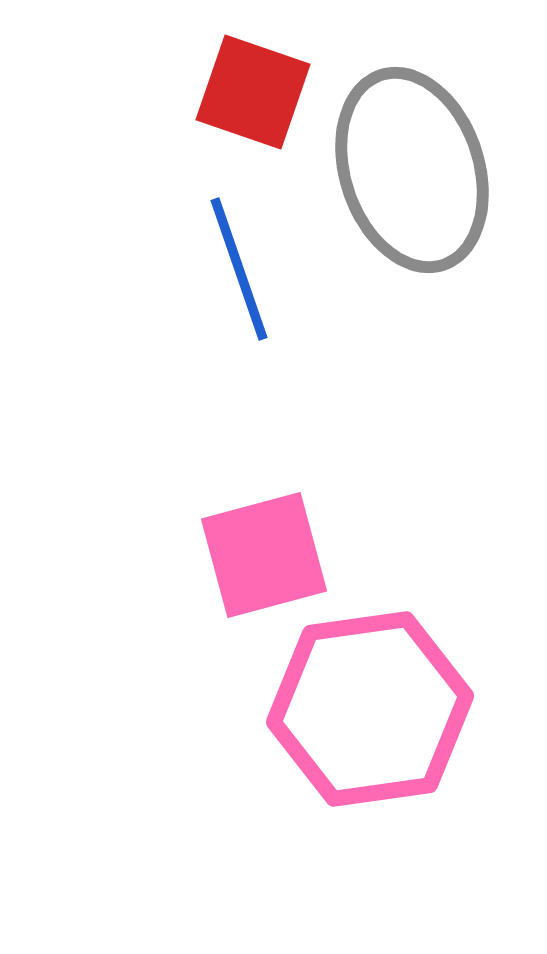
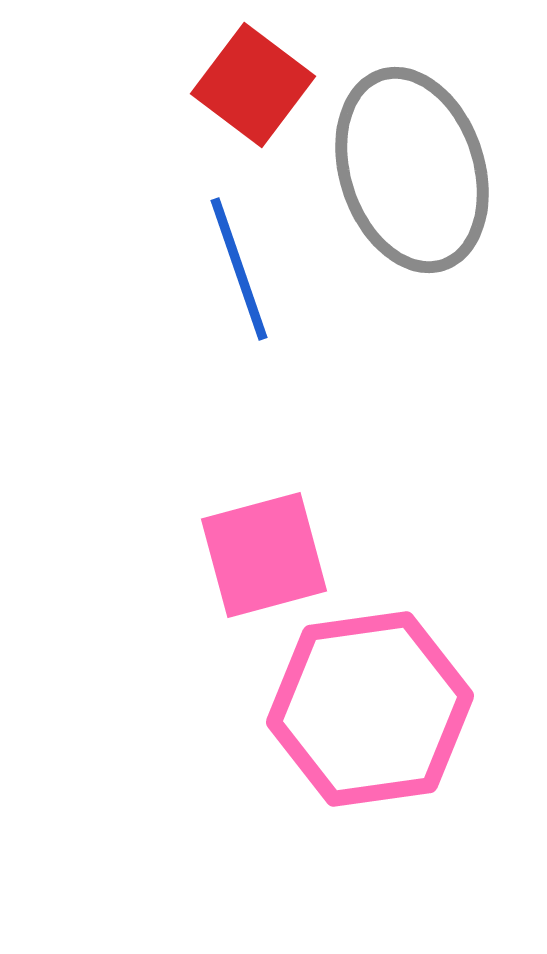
red square: moved 7 px up; rotated 18 degrees clockwise
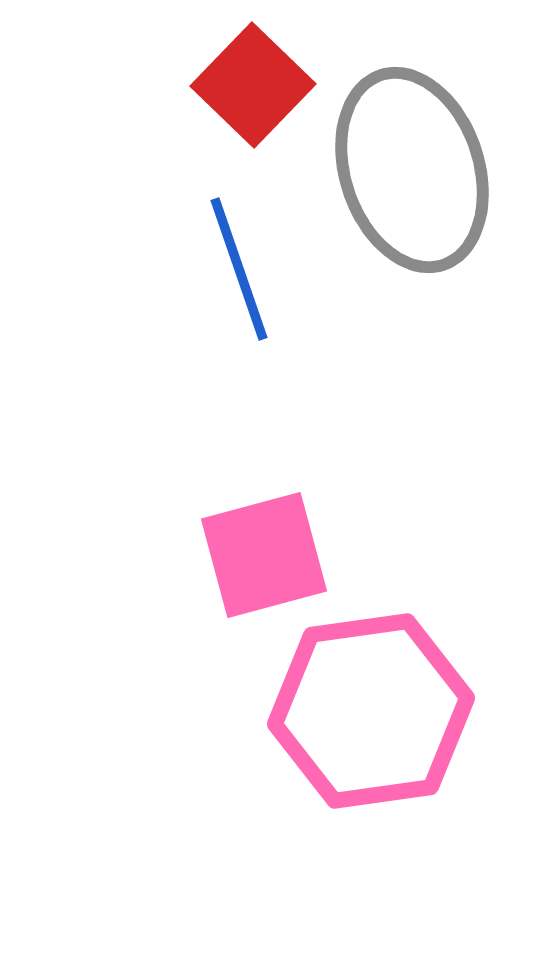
red square: rotated 7 degrees clockwise
pink hexagon: moved 1 px right, 2 px down
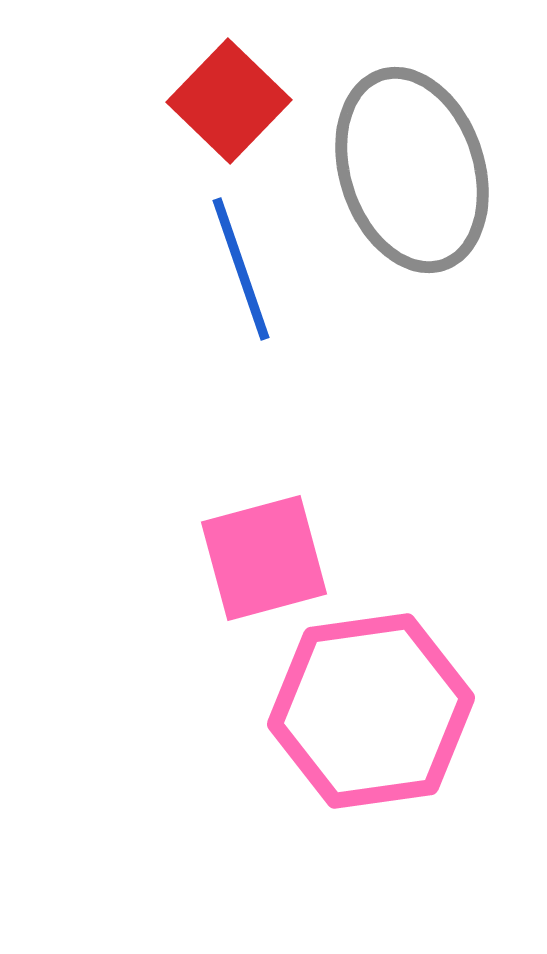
red square: moved 24 px left, 16 px down
blue line: moved 2 px right
pink square: moved 3 px down
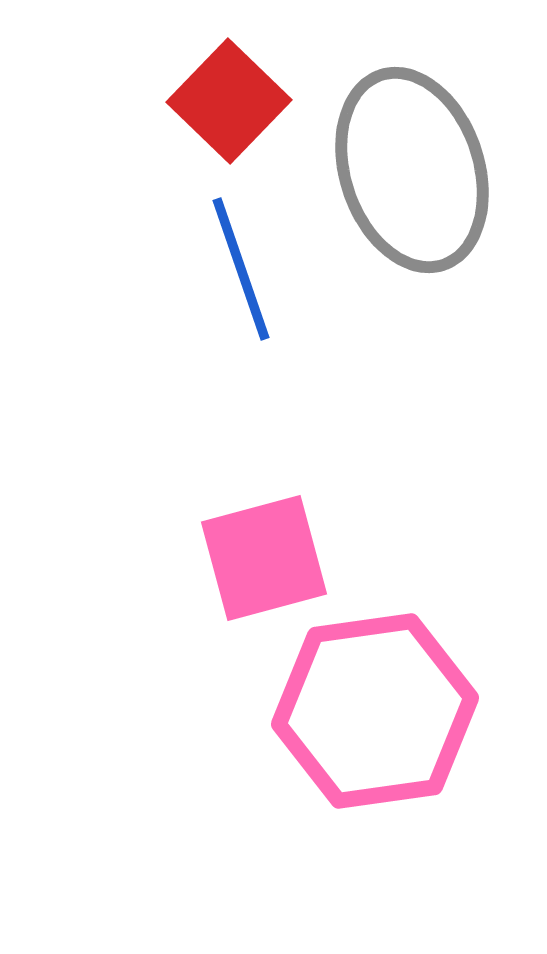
pink hexagon: moved 4 px right
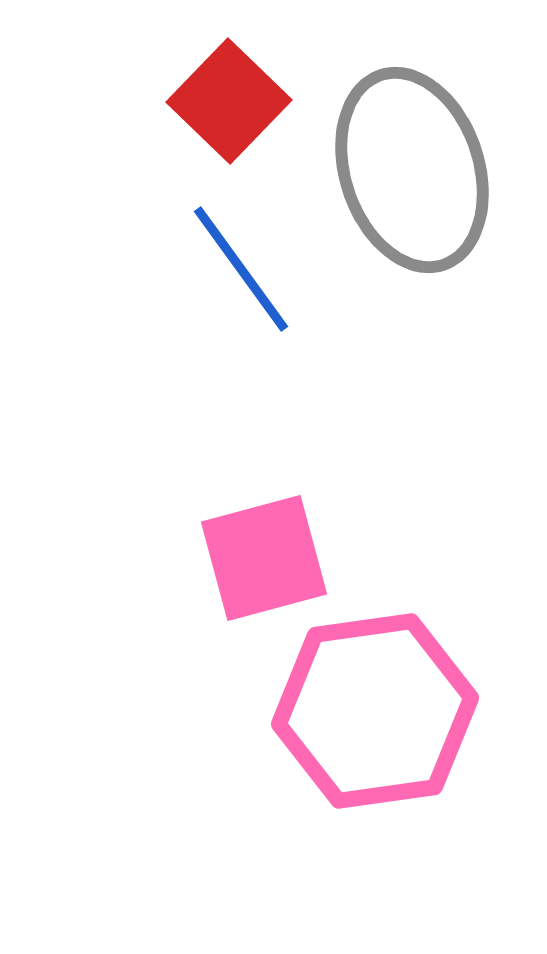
blue line: rotated 17 degrees counterclockwise
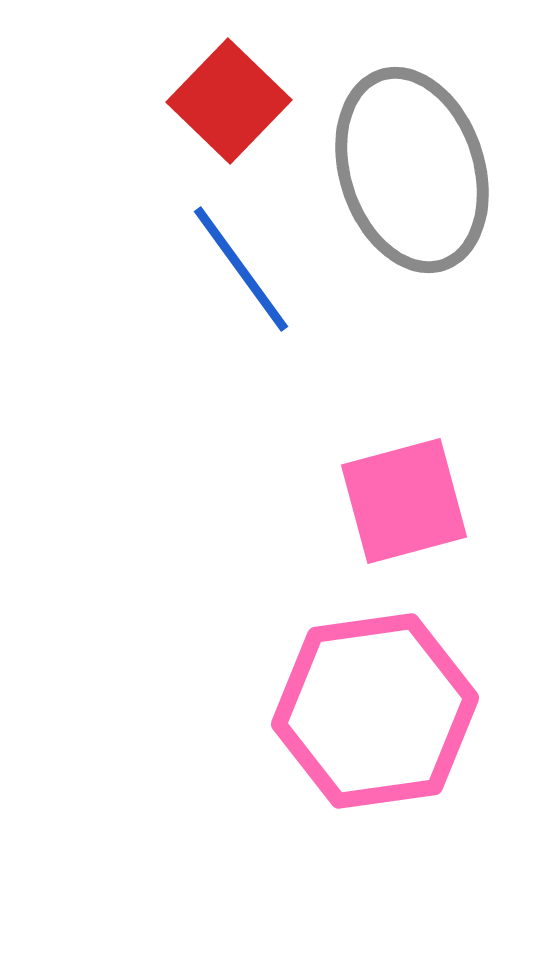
pink square: moved 140 px right, 57 px up
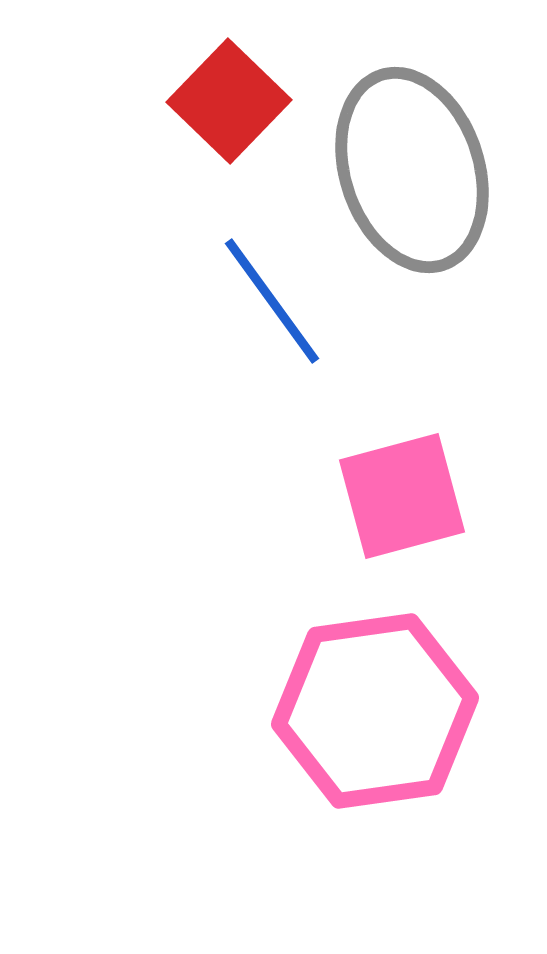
blue line: moved 31 px right, 32 px down
pink square: moved 2 px left, 5 px up
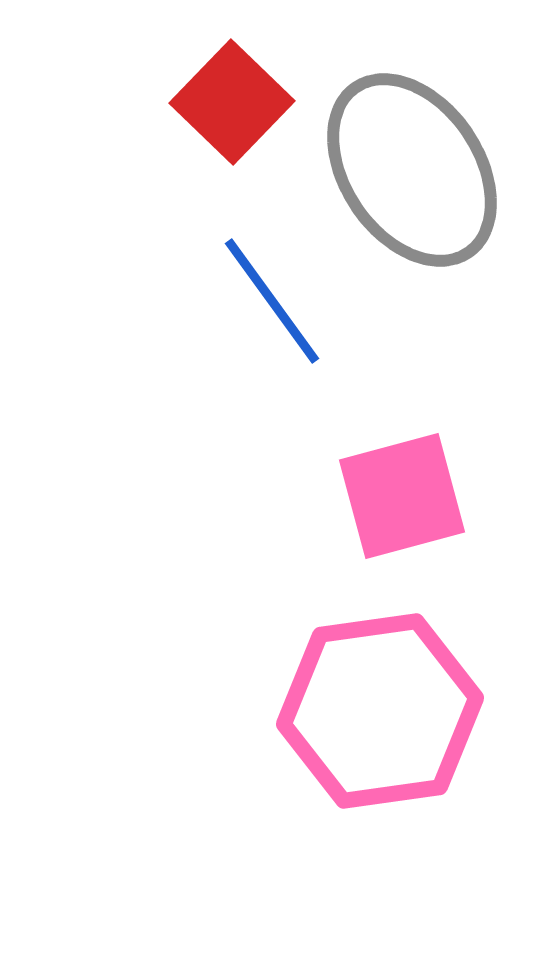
red square: moved 3 px right, 1 px down
gray ellipse: rotated 16 degrees counterclockwise
pink hexagon: moved 5 px right
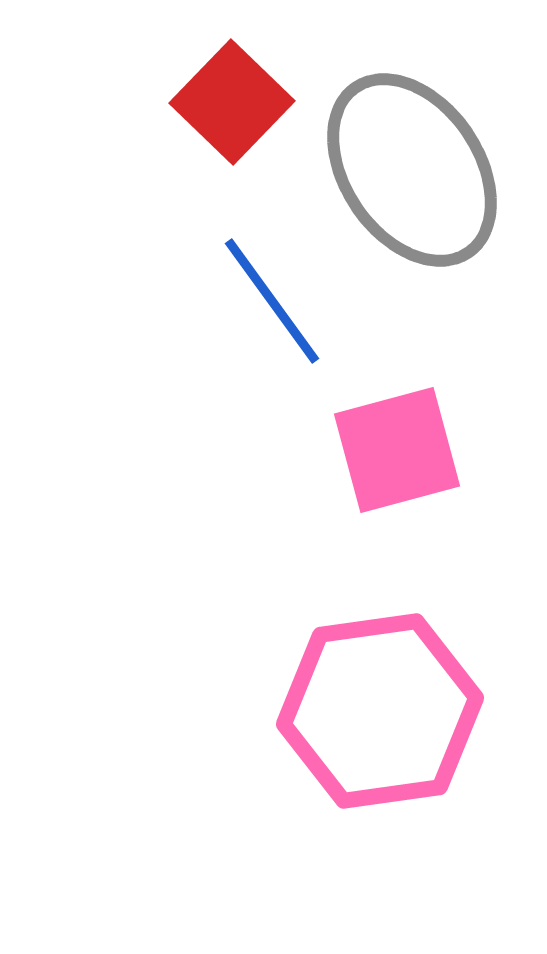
pink square: moved 5 px left, 46 px up
